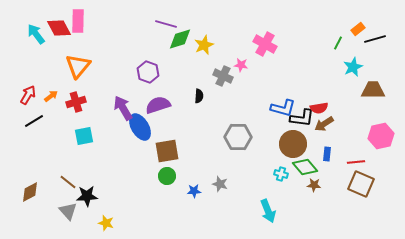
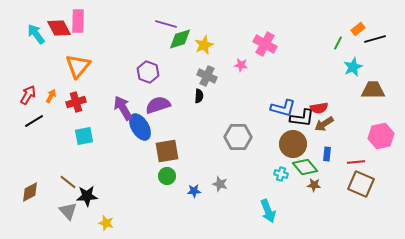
gray cross at (223, 76): moved 16 px left
orange arrow at (51, 96): rotated 24 degrees counterclockwise
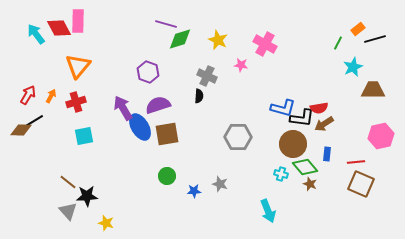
yellow star at (204, 45): moved 14 px right, 5 px up; rotated 24 degrees counterclockwise
brown square at (167, 151): moved 17 px up
brown star at (314, 185): moved 4 px left, 1 px up; rotated 16 degrees clockwise
brown diamond at (30, 192): moved 9 px left, 62 px up; rotated 30 degrees clockwise
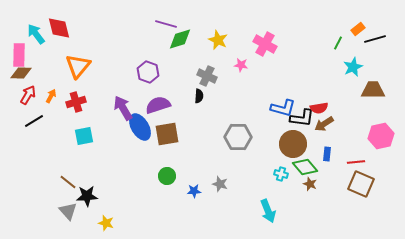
pink rectangle at (78, 21): moved 59 px left, 34 px down
red diamond at (59, 28): rotated 15 degrees clockwise
brown diamond at (21, 130): moved 57 px up
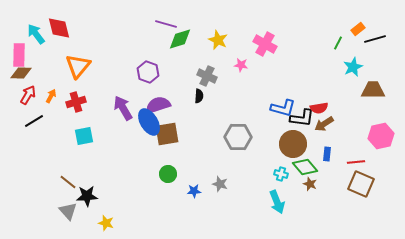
blue ellipse at (140, 127): moved 9 px right, 5 px up
green circle at (167, 176): moved 1 px right, 2 px up
cyan arrow at (268, 211): moved 9 px right, 9 px up
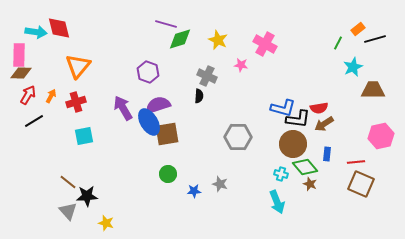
cyan arrow at (36, 34): moved 2 px up; rotated 135 degrees clockwise
black L-shape at (302, 118): moved 4 px left, 1 px down
